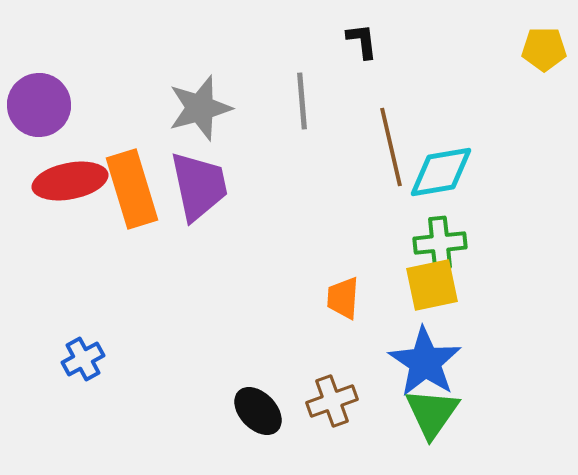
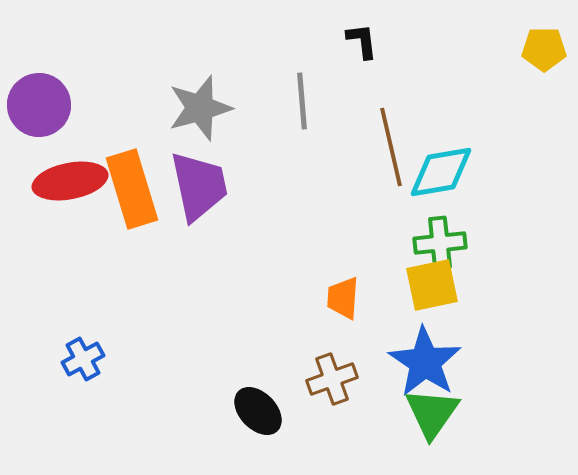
brown cross: moved 22 px up
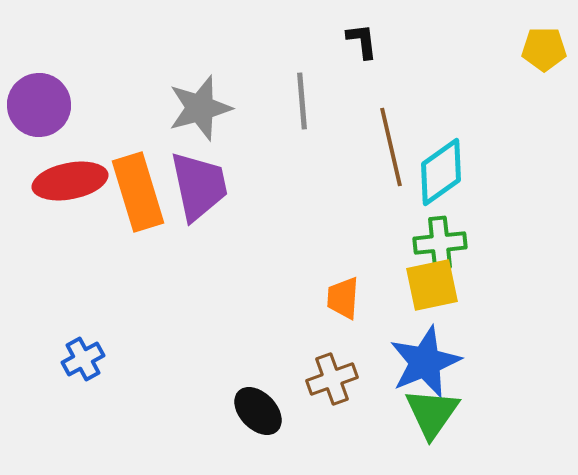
cyan diamond: rotated 26 degrees counterclockwise
orange rectangle: moved 6 px right, 3 px down
blue star: rotated 16 degrees clockwise
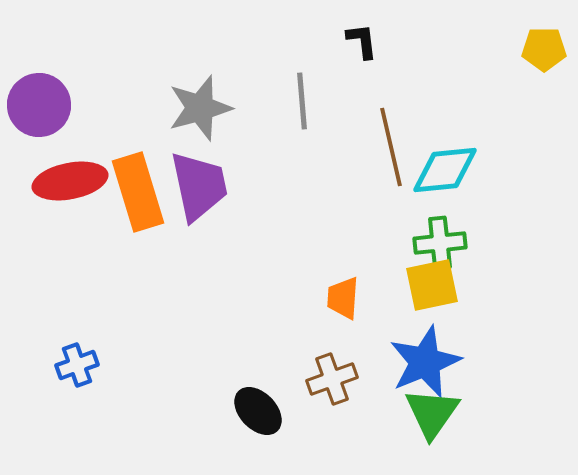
cyan diamond: moved 4 px right, 2 px up; rotated 30 degrees clockwise
blue cross: moved 6 px left, 6 px down; rotated 9 degrees clockwise
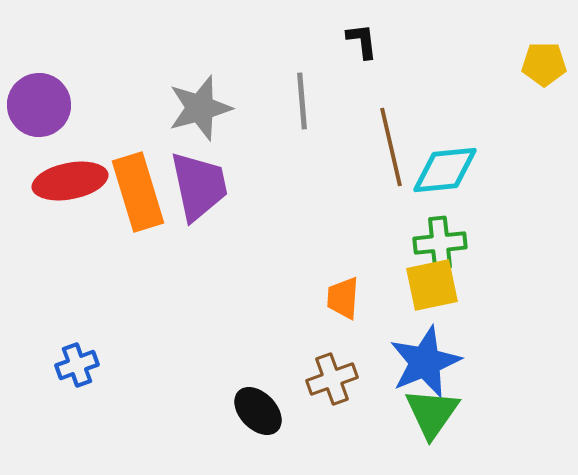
yellow pentagon: moved 15 px down
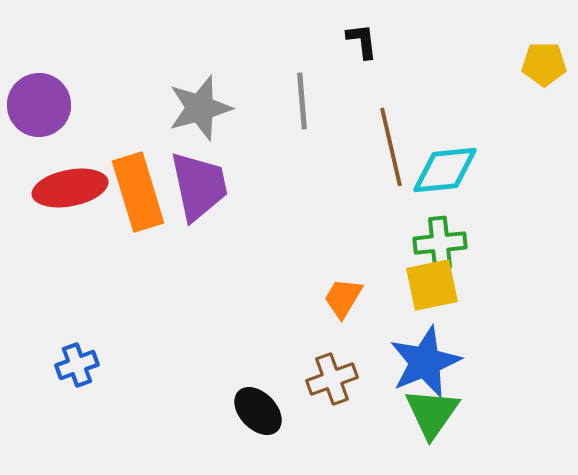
red ellipse: moved 7 px down
orange trapezoid: rotated 27 degrees clockwise
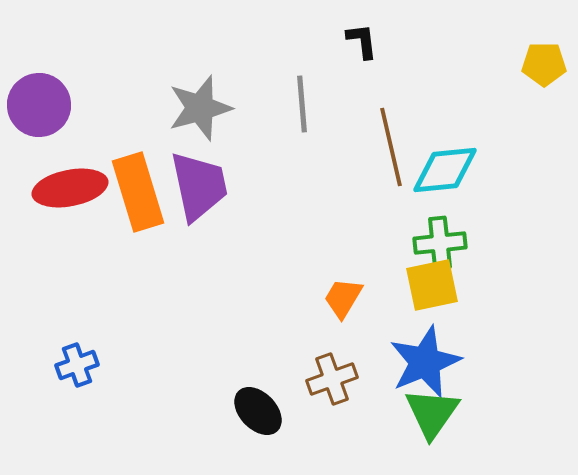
gray line: moved 3 px down
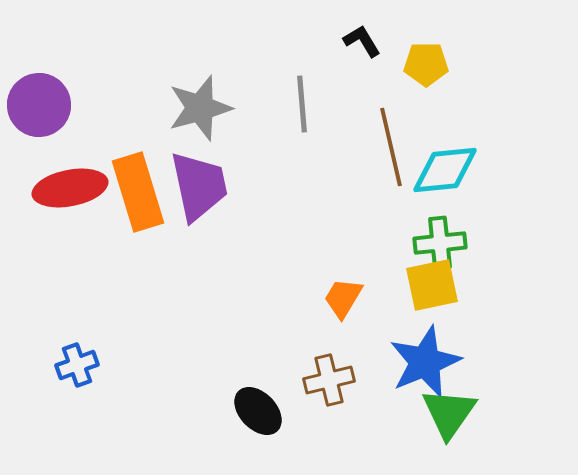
black L-shape: rotated 24 degrees counterclockwise
yellow pentagon: moved 118 px left
brown cross: moved 3 px left, 1 px down; rotated 6 degrees clockwise
green triangle: moved 17 px right
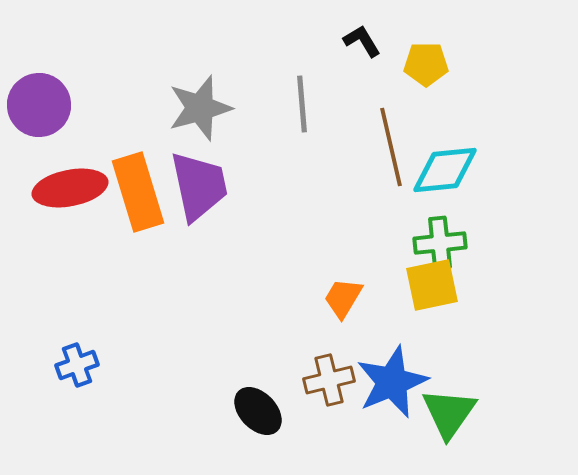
blue star: moved 33 px left, 20 px down
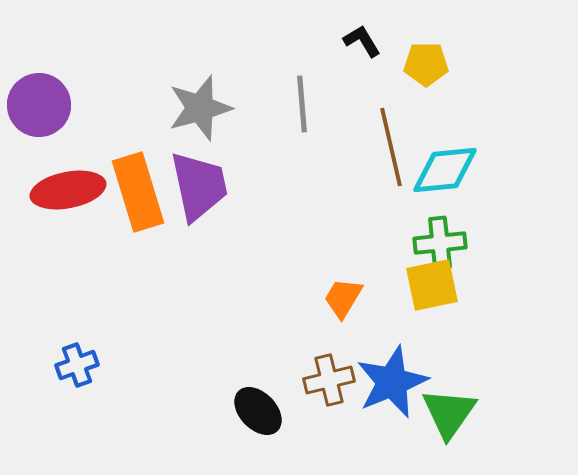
red ellipse: moved 2 px left, 2 px down
